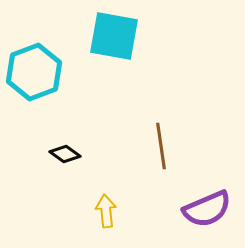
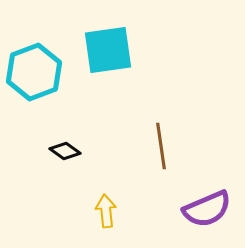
cyan square: moved 6 px left, 14 px down; rotated 18 degrees counterclockwise
black diamond: moved 3 px up
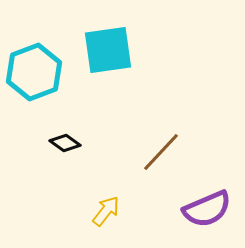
brown line: moved 6 px down; rotated 51 degrees clockwise
black diamond: moved 8 px up
yellow arrow: rotated 44 degrees clockwise
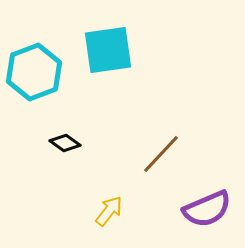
brown line: moved 2 px down
yellow arrow: moved 3 px right
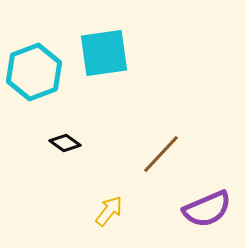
cyan square: moved 4 px left, 3 px down
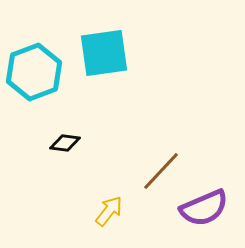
black diamond: rotated 28 degrees counterclockwise
brown line: moved 17 px down
purple semicircle: moved 3 px left, 1 px up
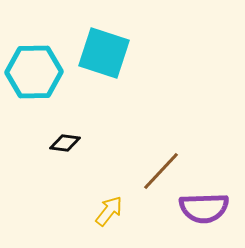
cyan square: rotated 26 degrees clockwise
cyan hexagon: rotated 20 degrees clockwise
purple semicircle: rotated 21 degrees clockwise
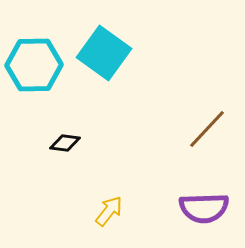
cyan square: rotated 18 degrees clockwise
cyan hexagon: moved 7 px up
brown line: moved 46 px right, 42 px up
